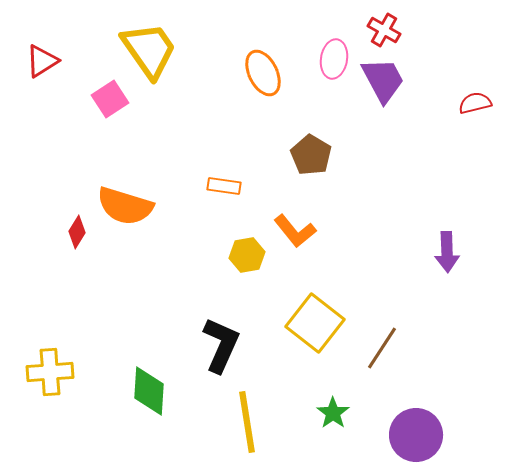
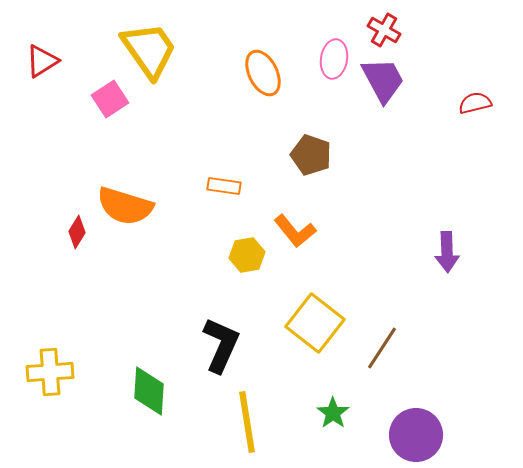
brown pentagon: rotated 12 degrees counterclockwise
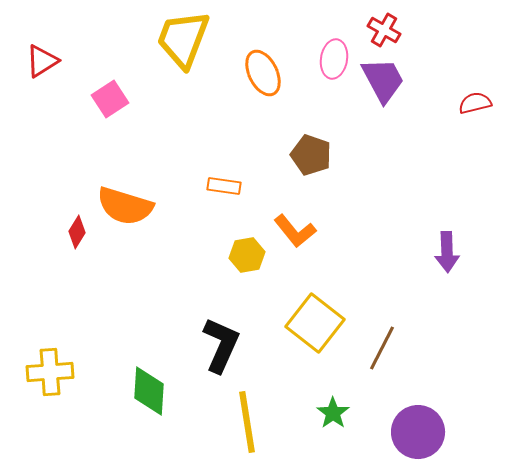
yellow trapezoid: moved 34 px right, 11 px up; rotated 124 degrees counterclockwise
brown line: rotated 6 degrees counterclockwise
purple circle: moved 2 px right, 3 px up
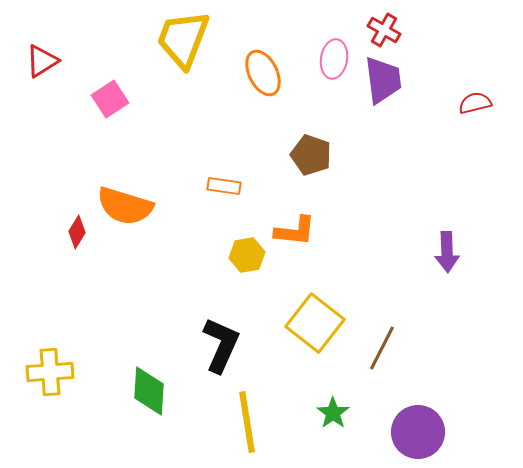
purple trapezoid: rotated 21 degrees clockwise
orange L-shape: rotated 45 degrees counterclockwise
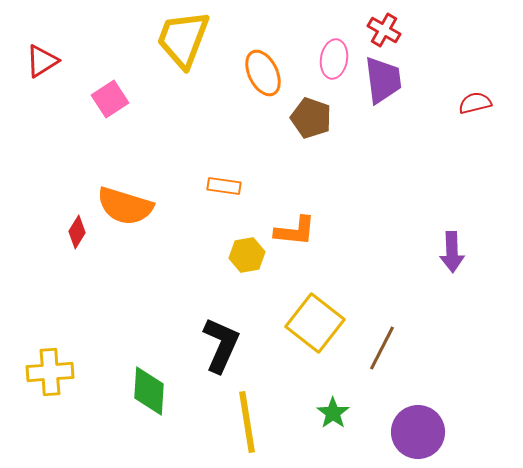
brown pentagon: moved 37 px up
purple arrow: moved 5 px right
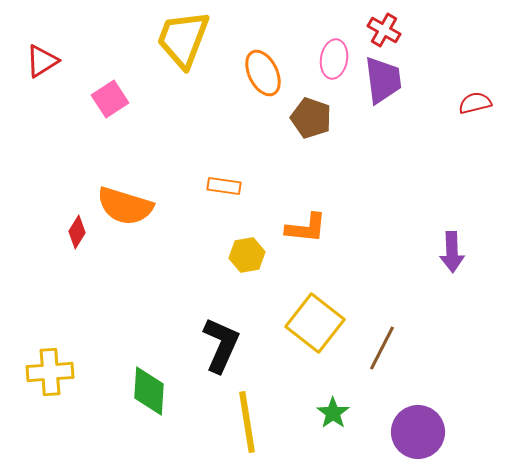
orange L-shape: moved 11 px right, 3 px up
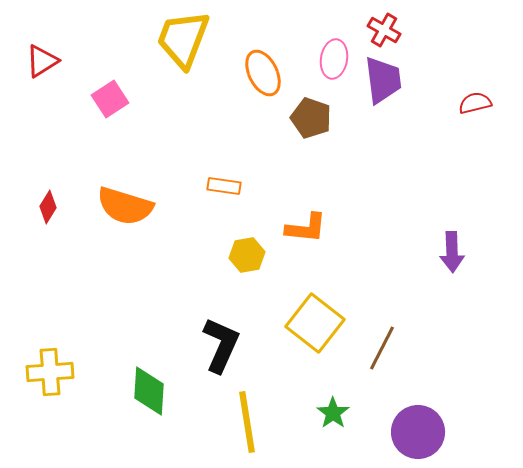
red diamond: moved 29 px left, 25 px up
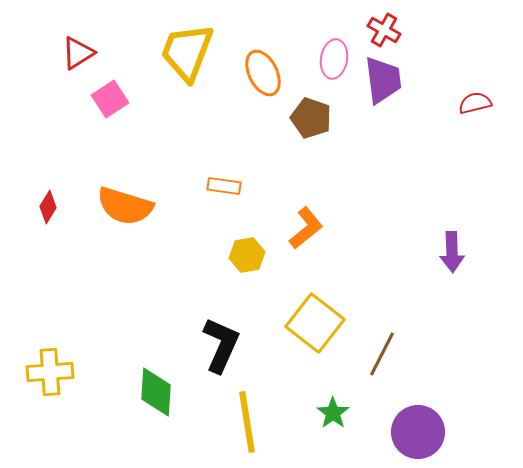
yellow trapezoid: moved 4 px right, 13 px down
red triangle: moved 36 px right, 8 px up
orange L-shape: rotated 45 degrees counterclockwise
brown line: moved 6 px down
green diamond: moved 7 px right, 1 px down
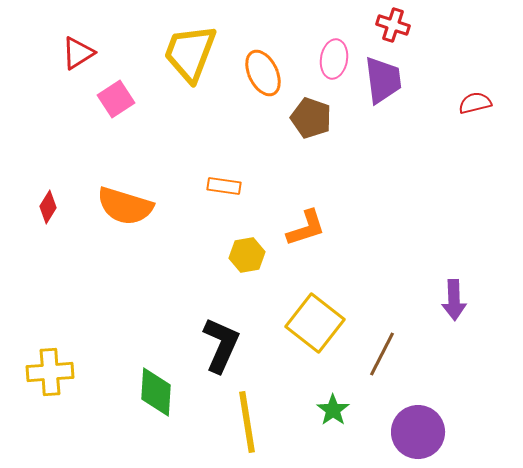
red cross: moved 9 px right, 5 px up; rotated 12 degrees counterclockwise
yellow trapezoid: moved 3 px right, 1 px down
pink square: moved 6 px right
orange L-shape: rotated 21 degrees clockwise
purple arrow: moved 2 px right, 48 px down
green star: moved 3 px up
